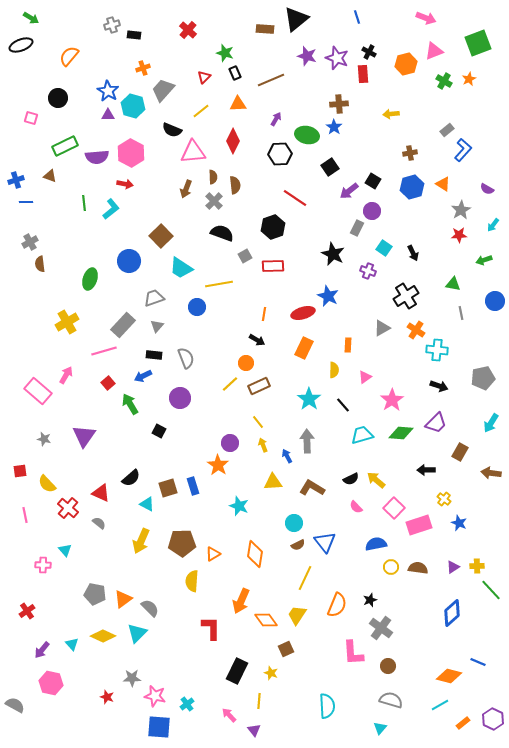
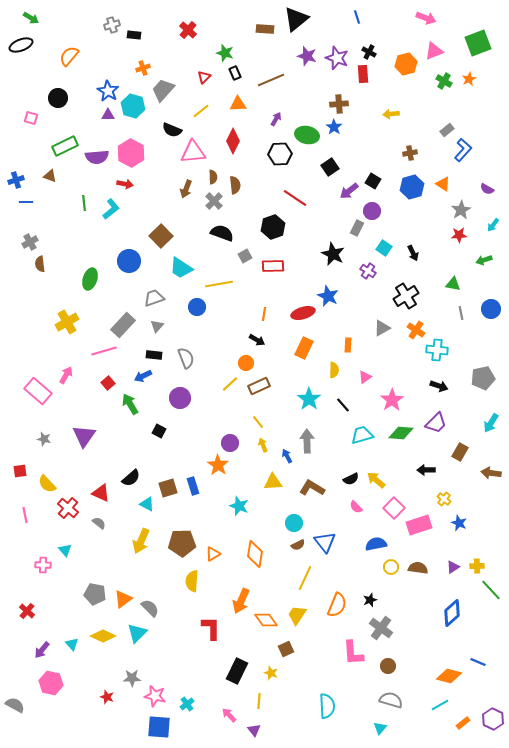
purple cross at (368, 271): rotated 14 degrees clockwise
blue circle at (495, 301): moved 4 px left, 8 px down
red cross at (27, 611): rotated 14 degrees counterclockwise
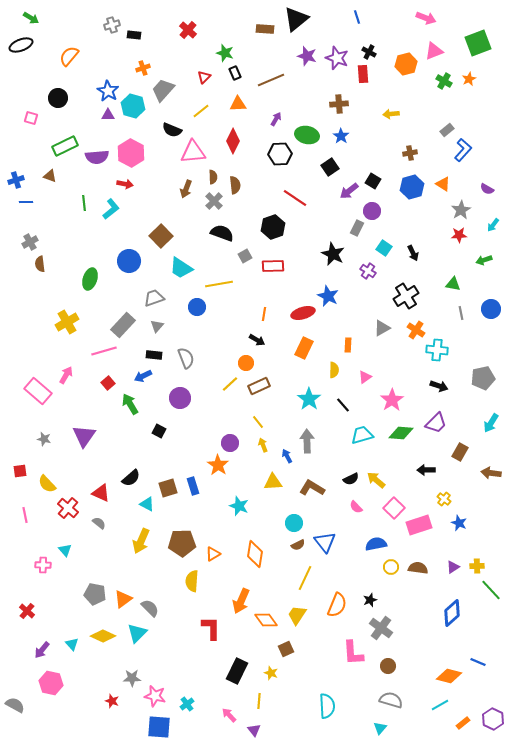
blue star at (334, 127): moved 7 px right, 9 px down
red star at (107, 697): moved 5 px right, 4 px down
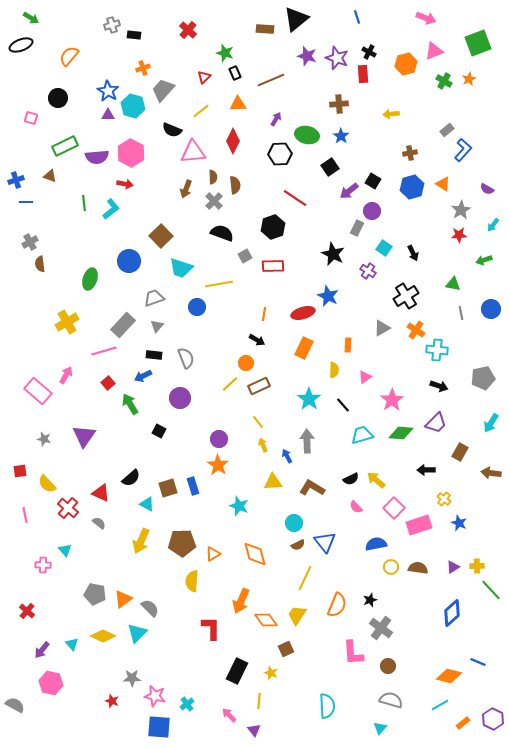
cyan trapezoid at (181, 268): rotated 15 degrees counterclockwise
purple circle at (230, 443): moved 11 px left, 4 px up
orange diamond at (255, 554): rotated 24 degrees counterclockwise
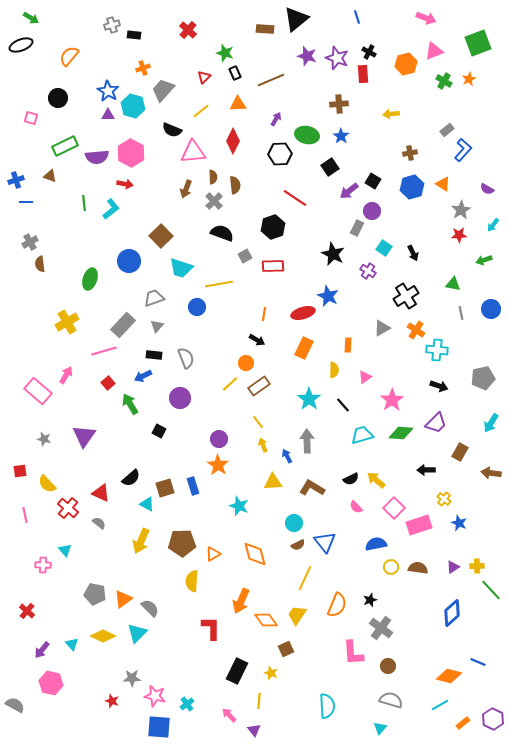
brown rectangle at (259, 386): rotated 10 degrees counterclockwise
brown square at (168, 488): moved 3 px left
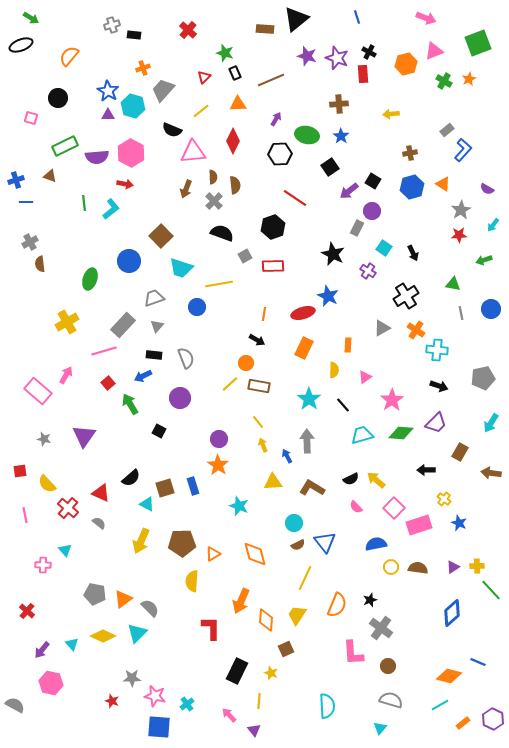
brown rectangle at (259, 386): rotated 45 degrees clockwise
orange diamond at (266, 620): rotated 40 degrees clockwise
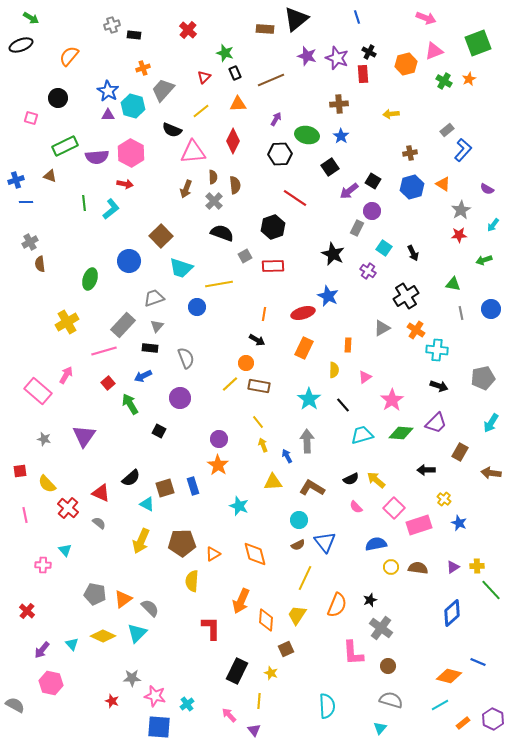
black rectangle at (154, 355): moved 4 px left, 7 px up
cyan circle at (294, 523): moved 5 px right, 3 px up
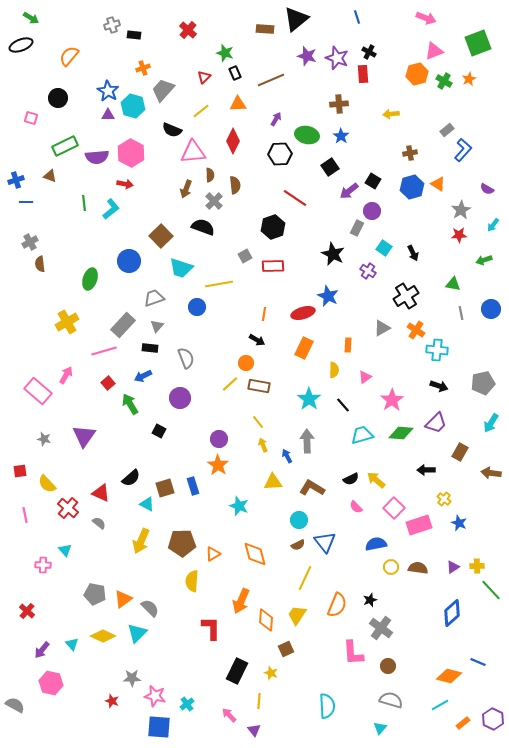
orange hexagon at (406, 64): moved 11 px right, 10 px down
brown semicircle at (213, 177): moved 3 px left, 2 px up
orange triangle at (443, 184): moved 5 px left
black semicircle at (222, 233): moved 19 px left, 6 px up
gray pentagon at (483, 378): moved 5 px down
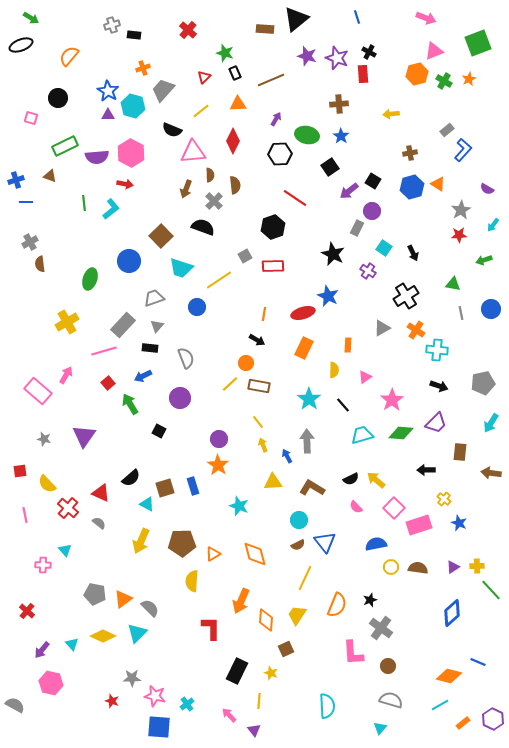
yellow line at (219, 284): moved 4 px up; rotated 24 degrees counterclockwise
brown rectangle at (460, 452): rotated 24 degrees counterclockwise
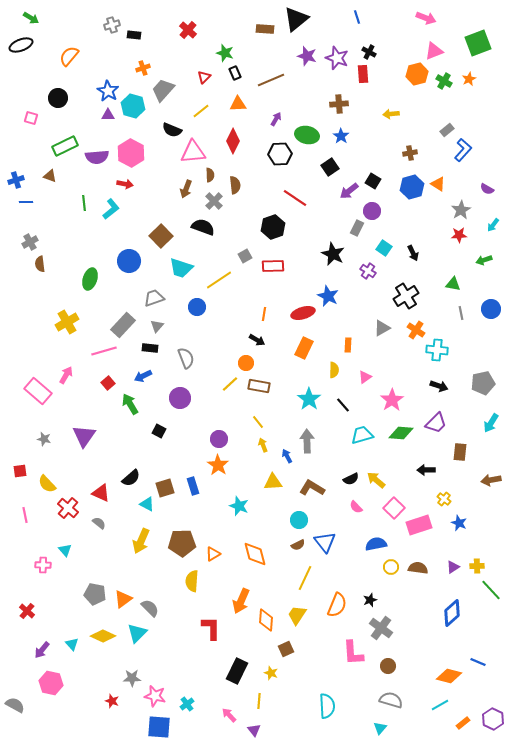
brown arrow at (491, 473): moved 7 px down; rotated 18 degrees counterclockwise
